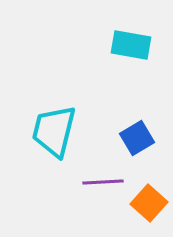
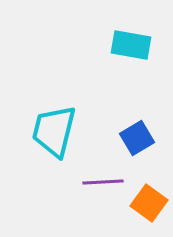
orange square: rotated 6 degrees counterclockwise
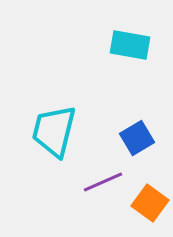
cyan rectangle: moved 1 px left
purple line: rotated 21 degrees counterclockwise
orange square: moved 1 px right
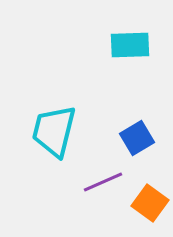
cyan rectangle: rotated 12 degrees counterclockwise
